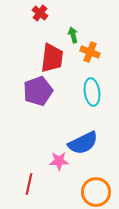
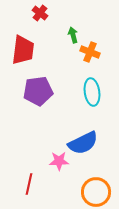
red trapezoid: moved 29 px left, 8 px up
purple pentagon: rotated 12 degrees clockwise
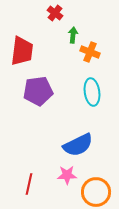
red cross: moved 15 px right
green arrow: rotated 21 degrees clockwise
red trapezoid: moved 1 px left, 1 px down
blue semicircle: moved 5 px left, 2 px down
pink star: moved 8 px right, 14 px down
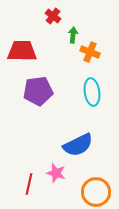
red cross: moved 2 px left, 3 px down
red trapezoid: rotated 96 degrees counterclockwise
pink star: moved 11 px left, 2 px up; rotated 18 degrees clockwise
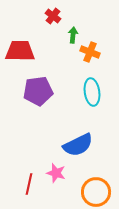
red trapezoid: moved 2 px left
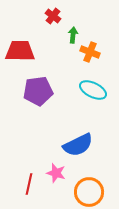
cyan ellipse: moved 1 px right, 2 px up; rotated 56 degrees counterclockwise
orange circle: moved 7 px left
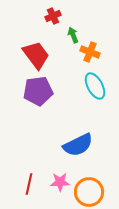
red cross: rotated 28 degrees clockwise
green arrow: rotated 28 degrees counterclockwise
red trapezoid: moved 16 px right, 4 px down; rotated 52 degrees clockwise
cyan ellipse: moved 2 px right, 4 px up; rotated 36 degrees clockwise
pink star: moved 4 px right, 9 px down; rotated 18 degrees counterclockwise
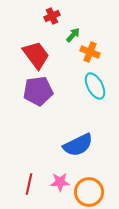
red cross: moved 1 px left
green arrow: rotated 63 degrees clockwise
